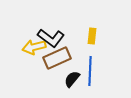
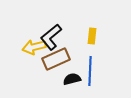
black L-shape: moved 1 px up; rotated 104 degrees clockwise
brown rectangle: moved 1 px left, 1 px down
black semicircle: rotated 36 degrees clockwise
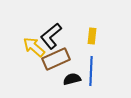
black L-shape: moved 1 px up
yellow arrow: rotated 55 degrees clockwise
blue line: moved 1 px right
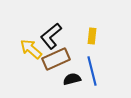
yellow arrow: moved 3 px left, 2 px down
blue line: moved 1 px right; rotated 16 degrees counterclockwise
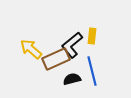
black L-shape: moved 21 px right, 9 px down
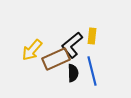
yellow arrow: moved 1 px right, 1 px down; rotated 90 degrees counterclockwise
black semicircle: moved 1 px right, 6 px up; rotated 102 degrees clockwise
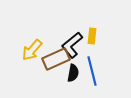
black semicircle: rotated 12 degrees clockwise
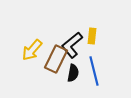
brown rectangle: rotated 40 degrees counterclockwise
blue line: moved 2 px right
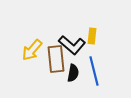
black L-shape: rotated 100 degrees counterclockwise
brown rectangle: rotated 32 degrees counterclockwise
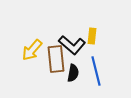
blue line: moved 2 px right
